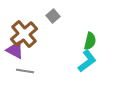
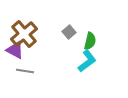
gray square: moved 16 px right, 16 px down
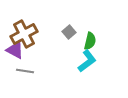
brown cross: rotated 12 degrees clockwise
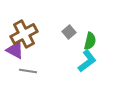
gray line: moved 3 px right
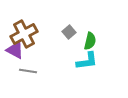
cyan L-shape: rotated 30 degrees clockwise
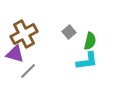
purple triangle: moved 4 px down; rotated 12 degrees counterclockwise
gray line: rotated 54 degrees counterclockwise
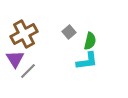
purple triangle: moved 5 px down; rotated 42 degrees clockwise
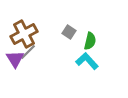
gray square: rotated 16 degrees counterclockwise
cyan L-shape: rotated 125 degrees counterclockwise
gray line: moved 19 px up
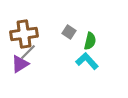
brown cross: rotated 20 degrees clockwise
purple triangle: moved 5 px right, 5 px down; rotated 30 degrees clockwise
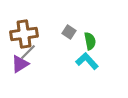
green semicircle: rotated 24 degrees counterclockwise
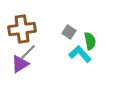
brown cross: moved 2 px left, 5 px up
cyan L-shape: moved 7 px left, 7 px up
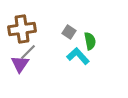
cyan L-shape: moved 2 px left, 2 px down
purple triangle: rotated 24 degrees counterclockwise
